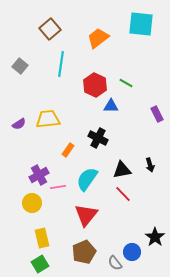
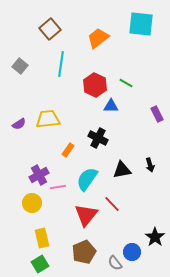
red line: moved 11 px left, 10 px down
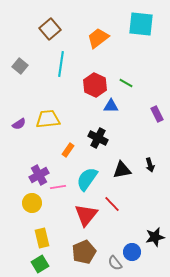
black star: rotated 24 degrees clockwise
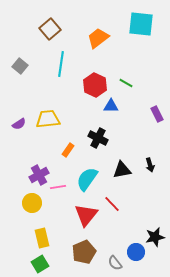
blue circle: moved 4 px right
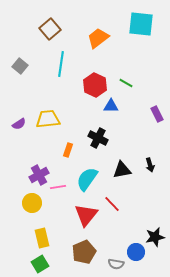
orange rectangle: rotated 16 degrees counterclockwise
gray semicircle: moved 1 px right, 1 px down; rotated 42 degrees counterclockwise
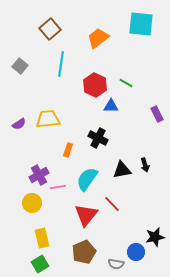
black arrow: moved 5 px left
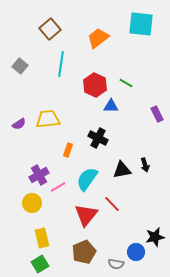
pink line: rotated 21 degrees counterclockwise
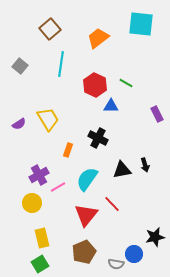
yellow trapezoid: rotated 65 degrees clockwise
blue circle: moved 2 px left, 2 px down
